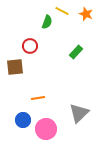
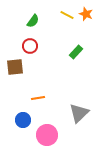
yellow line: moved 5 px right, 4 px down
green semicircle: moved 14 px left, 1 px up; rotated 16 degrees clockwise
pink circle: moved 1 px right, 6 px down
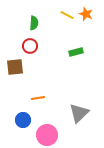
green semicircle: moved 1 px right, 2 px down; rotated 32 degrees counterclockwise
green rectangle: rotated 32 degrees clockwise
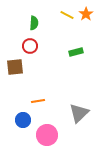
orange star: rotated 16 degrees clockwise
orange line: moved 3 px down
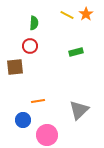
gray triangle: moved 3 px up
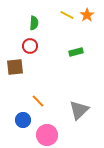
orange star: moved 1 px right, 1 px down
orange line: rotated 56 degrees clockwise
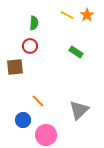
green rectangle: rotated 48 degrees clockwise
pink circle: moved 1 px left
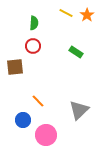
yellow line: moved 1 px left, 2 px up
red circle: moved 3 px right
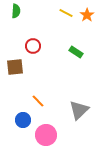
green semicircle: moved 18 px left, 12 px up
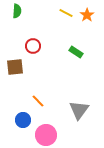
green semicircle: moved 1 px right
gray triangle: rotated 10 degrees counterclockwise
